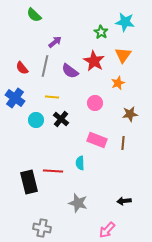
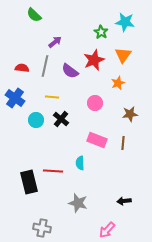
red star: moved 1 px up; rotated 20 degrees clockwise
red semicircle: rotated 136 degrees clockwise
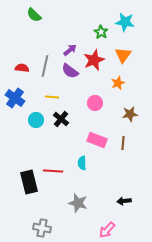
purple arrow: moved 15 px right, 8 px down
cyan semicircle: moved 2 px right
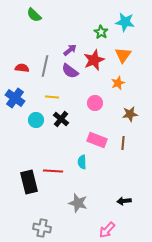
cyan semicircle: moved 1 px up
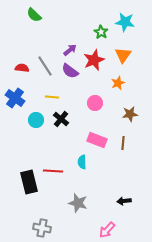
gray line: rotated 45 degrees counterclockwise
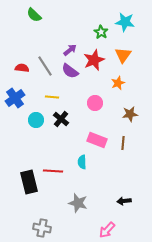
blue cross: rotated 18 degrees clockwise
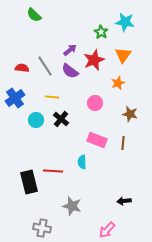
brown star: rotated 21 degrees clockwise
gray star: moved 6 px left, 3 px down
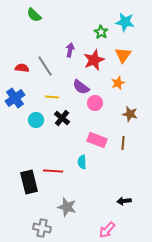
purple arrow: rotated 40 degrees counterclockwise
purple semicircle: moved 11 px right, 16 px down
black cross: moved 1 px right, 1 px up
gray star: moved 5 px left, 1 px down
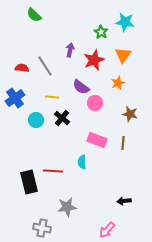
gray star: rotated 24 degrees counterclockwise
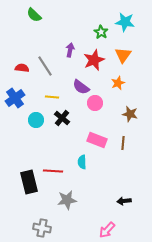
gray star: moved 7 px up
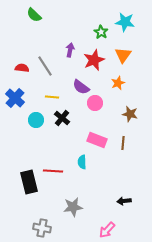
blue cross: rotated 12 degrees counterclockwise
gray star: moved 6 px right, 7 px down
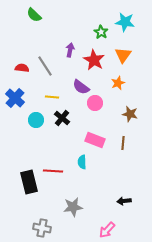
red star: rotated 20 degrees counterclockwise
pink rectangle: moved 2 px left
